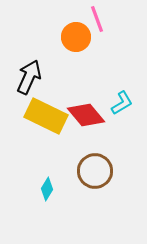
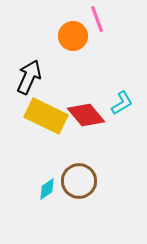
orange circle: moved 3 px left, 1 px up
brown circle: moved 16 px left, 10 px down
cyan diamond: rotated 25 degrees clockwise
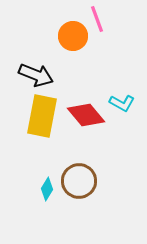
black arrow: moved 7 px right, 2 px up; rotated 88 degrees clockwise
cyan L-shape: rotated 60 degrees clockwise
yellow rectangle: moved 4 px left; rotated 75 degrees clockwise
cyan diamond: rotated 25 degrees counterclockwise
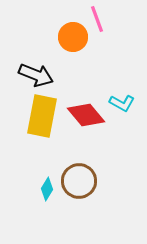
orange circle: moved 1 px down
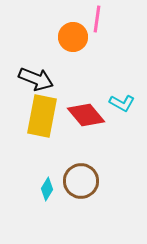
pink line: rotated 28 degrees clockwise
black arrow: moved 4 px down
brown circle: moved 2 px right
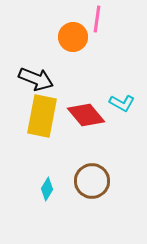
brown circle: moved 11 px right
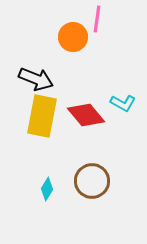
cyan L-shape: moved 1 px right
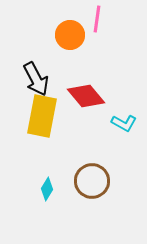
orange circle: moved 3 px left, 2 px up
black arrow: rotated 40 degrees clockwise
cyan L-shape: moved 1 px right, 20 px down
red diamond: moved 19 px up
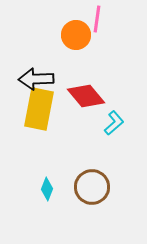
orange circle: moved 6 px right
black arrow: rotated 116 degrees clockwise
yellow rectangle: moved 3 px left, 7 px up
cyan L-shape: moved 10 px left; rotated 70 degrees counterclockwise
brown circle: moved 6 px down
cyan diamond: rotated 10 degrees counterclockwise
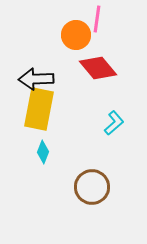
red diamond: moved 12 px right, 28 px up
cyan diamond: moved 4 px left, 37 px up
